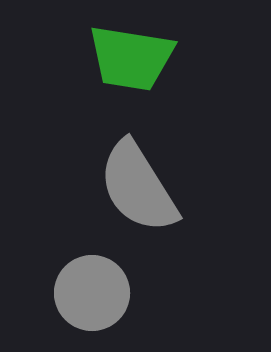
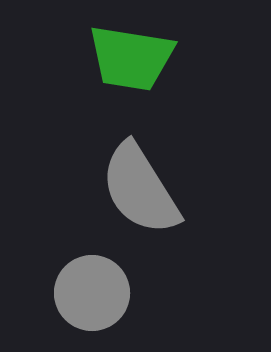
gray semicircle: moved 2 px right, 2 px down
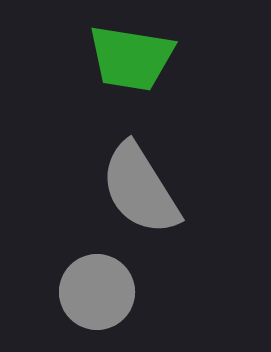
gray circle: moved 5 px right, 1 px up
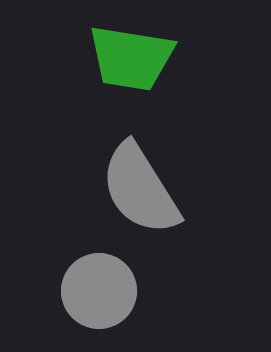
gray circle: moved 2 px right, 1 px up
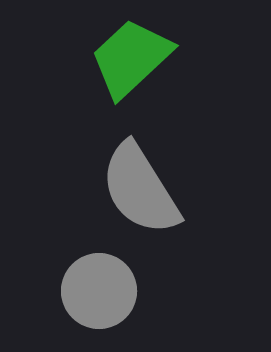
green trapezoid: rotated 128 degrees clockwise
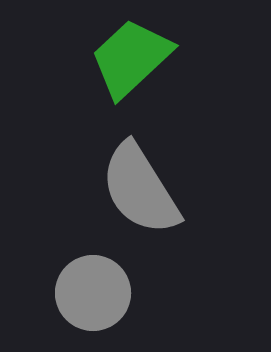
gray circle: moved 6 px left, 2 px down
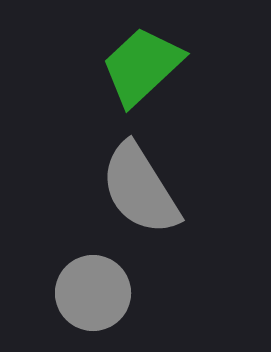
green trapezoid: moved 11 px right, 8 px down
